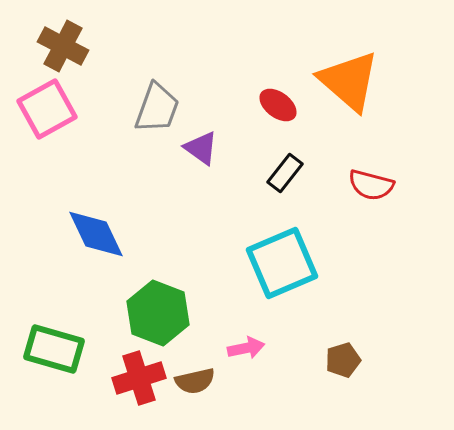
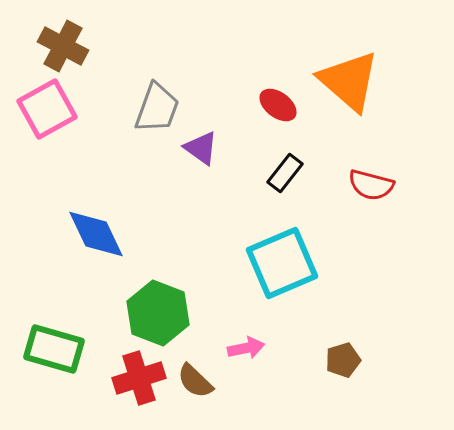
brown semicircle: rotated 57 degrees clockwise
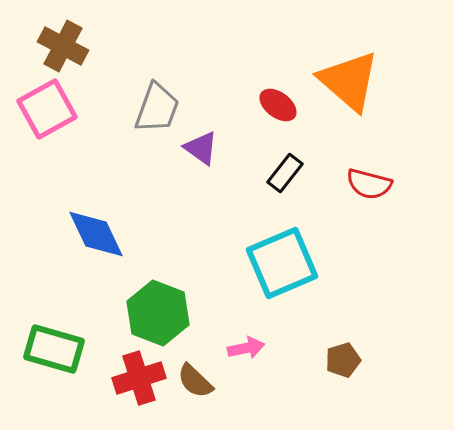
red semicircle: moved 2 px left, 1 px up
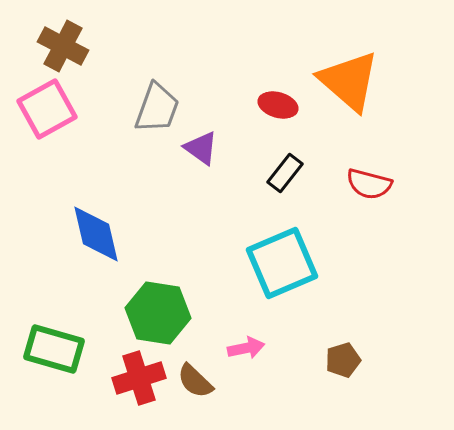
red ellipse: rotated 21 degrees counterclockwise
blue diamond: rotated 12 degrees clockwise
green hexagon: rotated 12 degrees counterclockwise
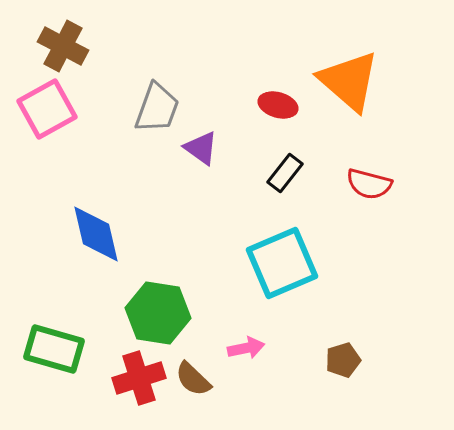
brown semicircle: moved 2 px left, 2 px up
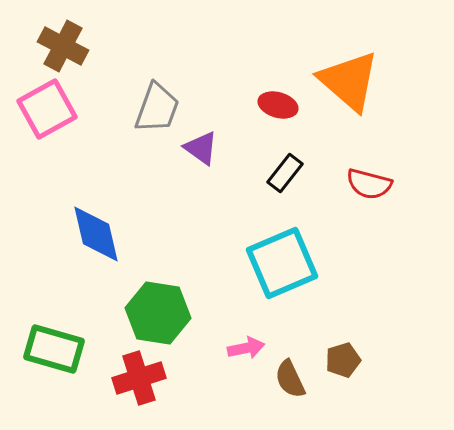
brown semicircle: moved 97 px right; rotated 21 degrees clockwise
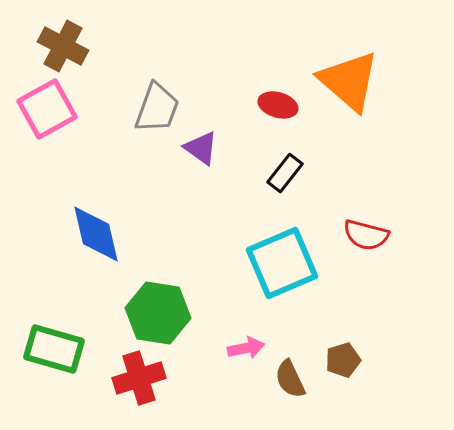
red semicircle: moved 3 px left, 51 px down
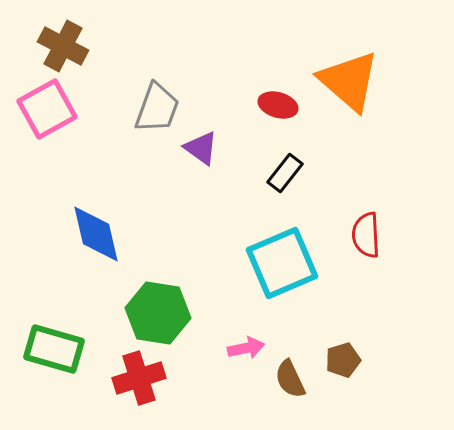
red semicircle: rotated 72 degrees clockwise
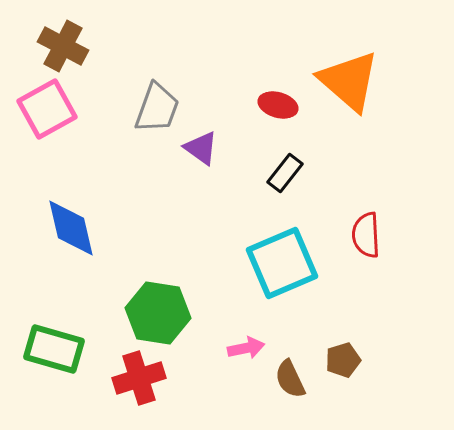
blue diamond: moved 25 px left, 6 px up
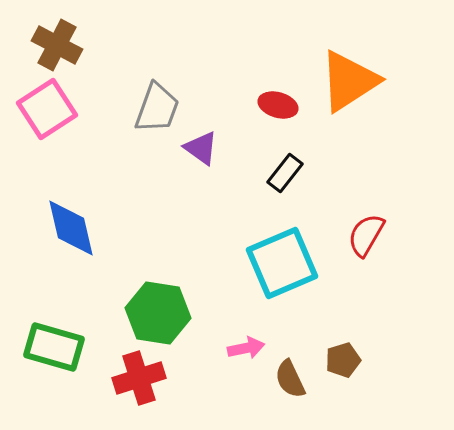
brown cross: moved 6 px left, 1 px up
orange triangle: rotated 46 degrees clockwise
pink square: rotated 4 degrees counterclockwise
red semicircle: rotated 33 degrees clockwise
green rectangle: moved 2 px up
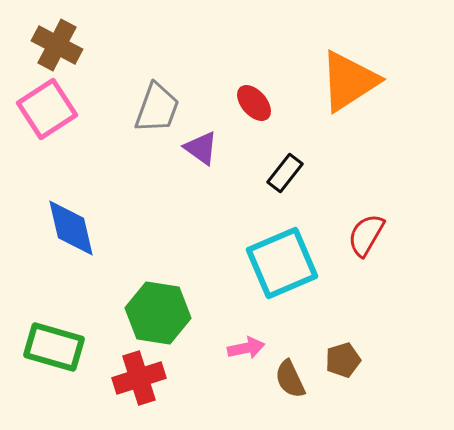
red ellipse: moved 24 px left, 2 px up; rotated 33 degrees clockwise
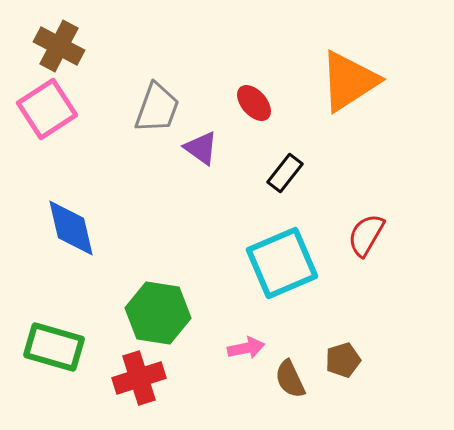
brown cross: moved 2 px right, 1 px down
